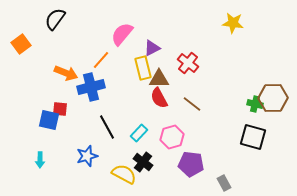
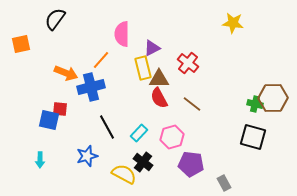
pink semicircle: rotated 40 degrees counterclockwise
orange square: rotated 24 degrees clockwise
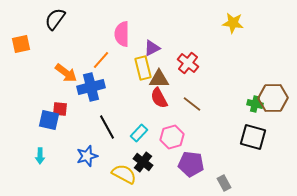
orange arrow: rotated 15 degrees clockwise
cyan arrow: moved 4 px up
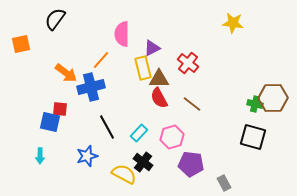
blue square: moved 1 px right, 2 px down
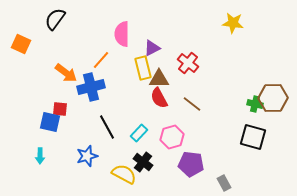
orange square: rotated 36 degrees clockwise
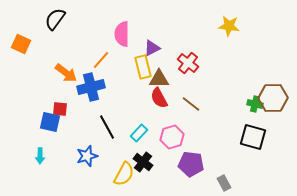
yellow star: moved 4 px left, 3 px down
yellow rectangle: moved 1 px up
brown line: moved 1 px left
yellow semicircle: rotated 90 degrees clockwise
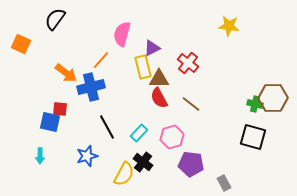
pink semicircle: rotated 15 degrees clockwise
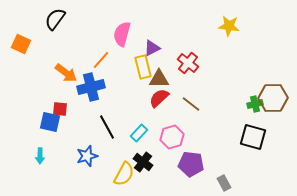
red semicircle: rotated 75 degrees clockwise
green cross: rotated 28 degrees counterclockwise
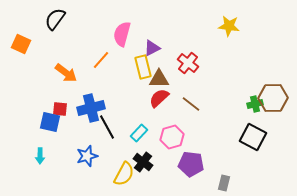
blue cross: moved 21 px down
black square: rotated 12 degrees clockwise
gray rectangle: rotated 42 degrees clockwise
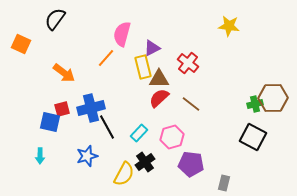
orange line: moved 5 px right, 2 px up
orange arrow: moved 2 px left
red square: moved 2 px right; rotated 21 degrees counterclockwise
black cross: moved 2 px right; rotated 18 degrees clockwise
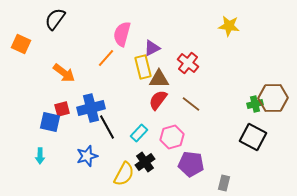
red semicircle: moved 1 px left, 2 px down; rotated 10 degrees counterclockwise
